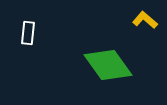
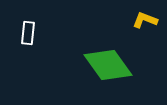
yellow L-shape: rotated 20 degrees counterclockwise
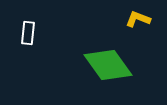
yellow L-shape: moved 7 px left, 1 px up
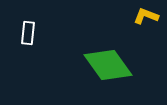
yellow L-shape: moved 8 px right, 3 px up
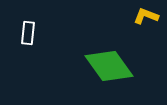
green diamond: moved 1 px right, 1 px down
